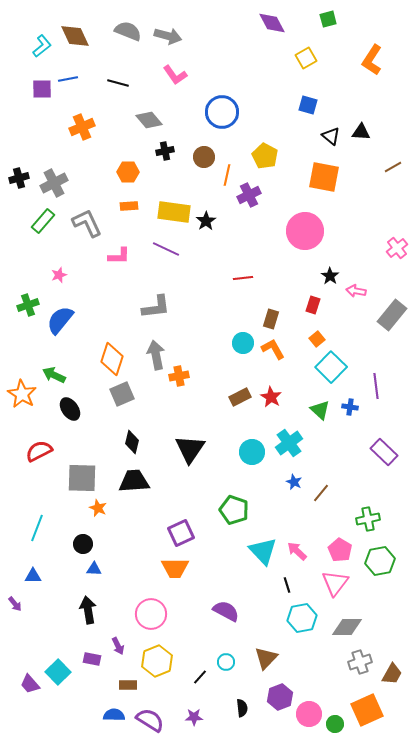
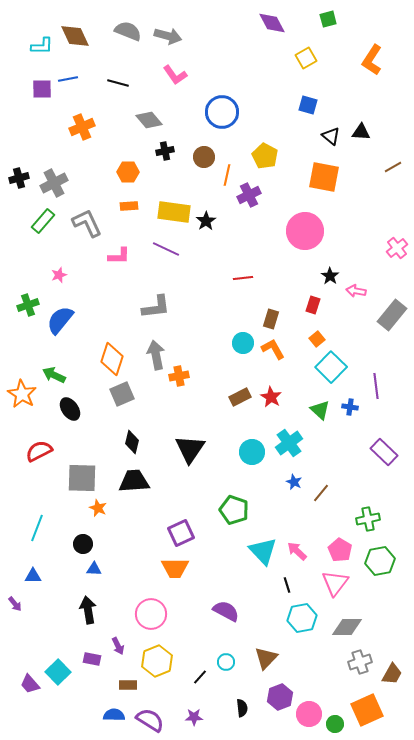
cyan L-shape at (42, 46): rotated 40 degrees clockwise
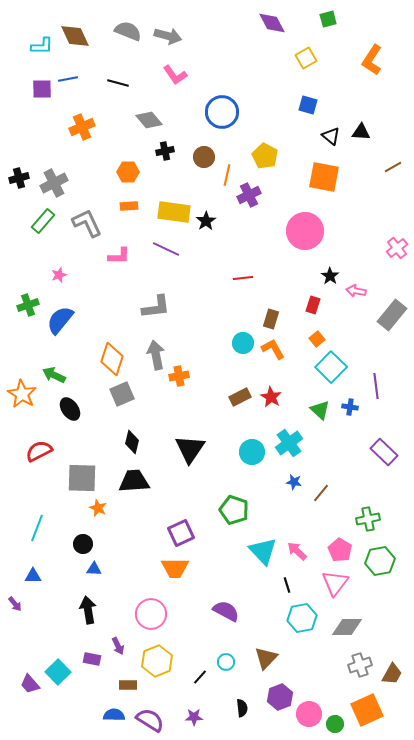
blue star at (294, 482): rotated 14 degrees counterclockwise
gray cross at (360, 662): moved 3 px down
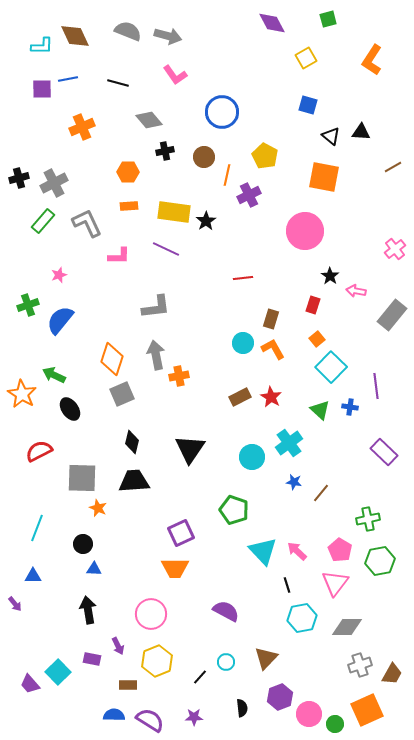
pink cross at (397, 248): moved 2 px left, 1 px down
cyan circle at (252, 452): moved 5 px down
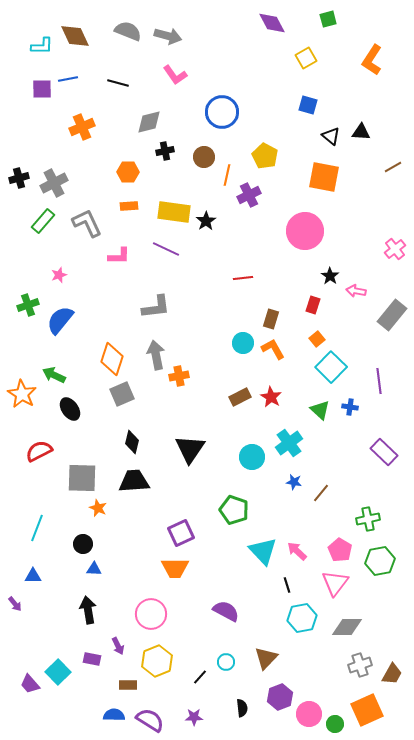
gray diamond at (149, 120): moved 2 px down; rotated 64 degrees counterclockwise
purple line at (376, 386): moved 3 px right, 5 px up
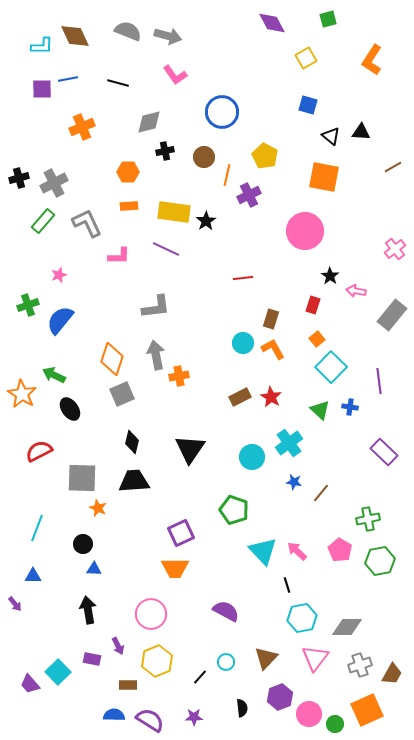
pink triangle at (335, 583): moved 20 px left, 75 px down
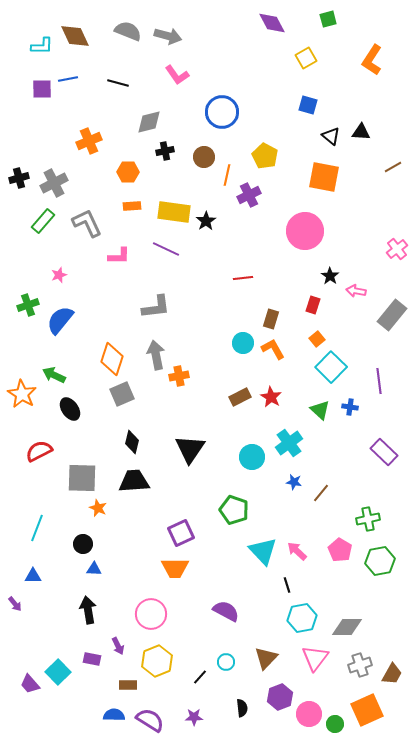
pink L-shape at (175, 75): moved 2 px right
orange cross at (82, 127): moved 7 px right, 14 px down
orange rectangle at (129, 206): moved 3 px right
pink cross at (395, 249): moved 2 px right
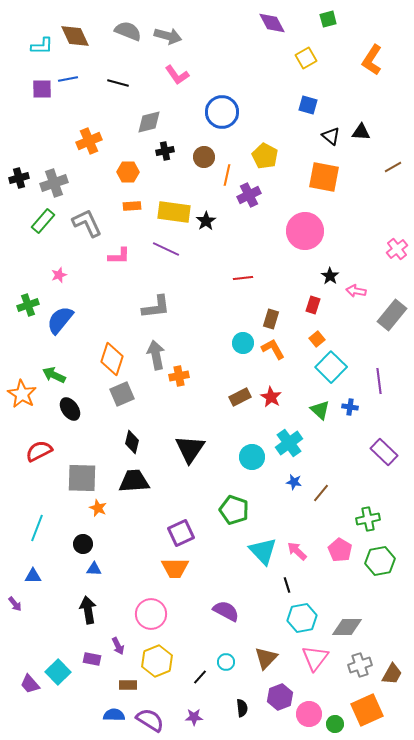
gray cross at (54, 183): rotated 8 degrees clockwise
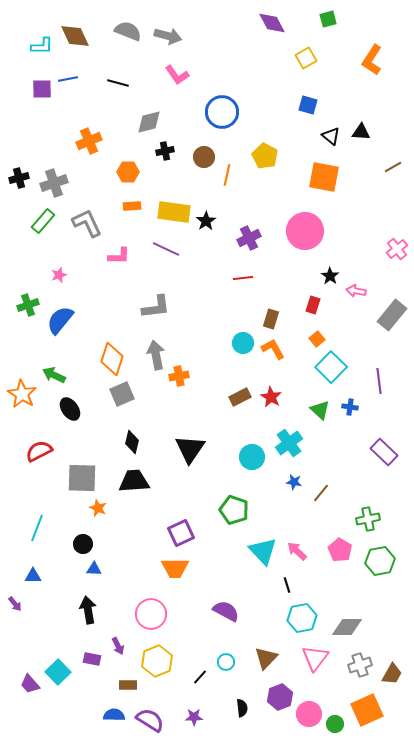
purple cross at (249, 195): moved 43 px down
